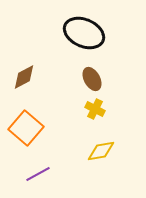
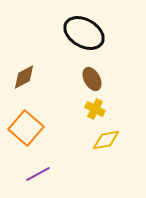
black ellipse: rotated 6 degrees clockwise
yellow diamond: moved 5 px right, 11 px up
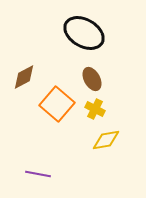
orange square: moved 31 px right, 24 px up
purple line: rotated 40 degrees clockwise
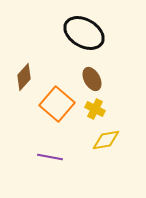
brown diamond: rotated 20 degrees counterclockwise
purple line: moved 12 px right, 17 px up
